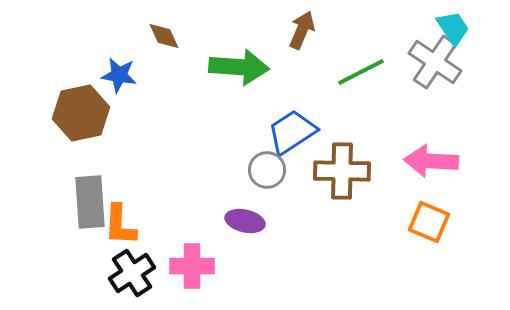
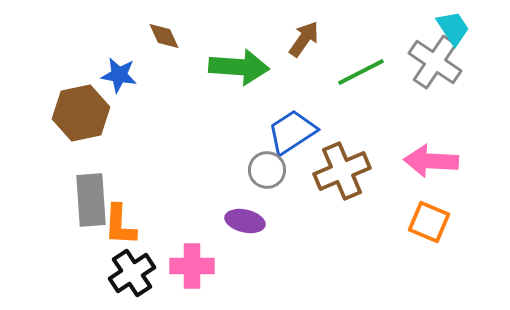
brown arrow: moved 2 px right, 9 px down; rotated 12 degrees clockwise
brown cross: rotated 24 degrees counterclockwise
gray rectangle: moved 1 px right, 2 px up
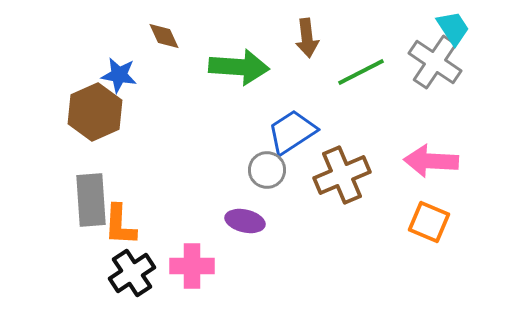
brown arrow: moved 3 px right, 1 px up; rotated 138 degrees clockwise
brown hexagon: moved 14 px right, 1 px up; rotated 12 degrees counterclockwise
brown cross: moved 4 px down
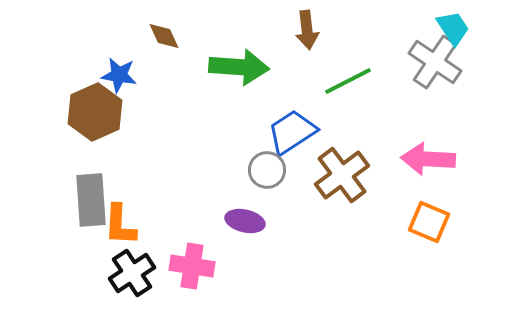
brown arrow: moved 8 px up
green line: moved 13 px left, 9 px down
pink arrow: moved 3 px left, 2 px up
brown cross: rotated 14 degrees counterclockwise
pink cross: rotated 9 degrees clockwise
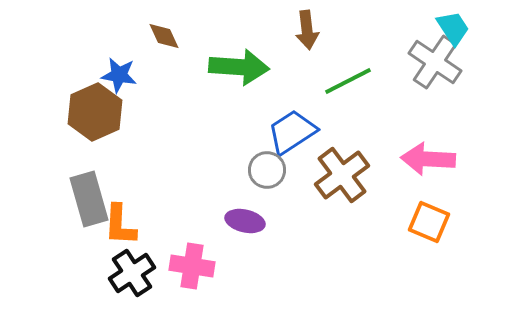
gray rectangle: moved 2 px left, 1 px up; rotated 12 degrees counterclockwise
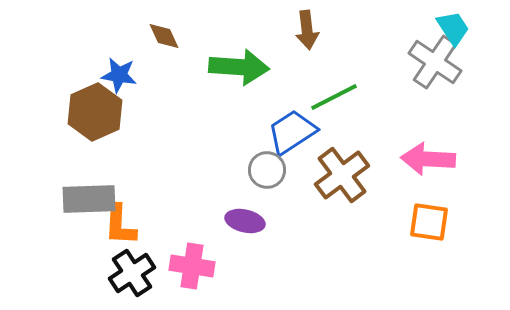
green line: moved 14 px left, 16 px down
gray rectangle: rotated 76 degrees counterclockwise
orange square: rotated 15 degrees counterclockwise
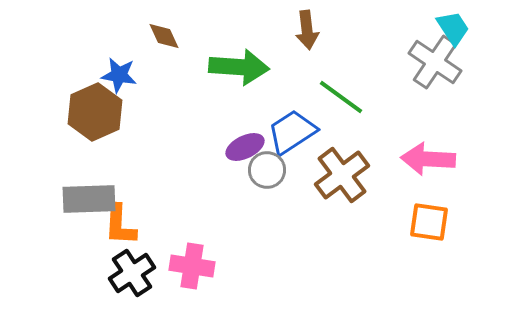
green line: moved 7 px right; rotated 63 degrees clockwise
purple ellipse: moved 74 px up; rotated 39 degrees counterclockwise
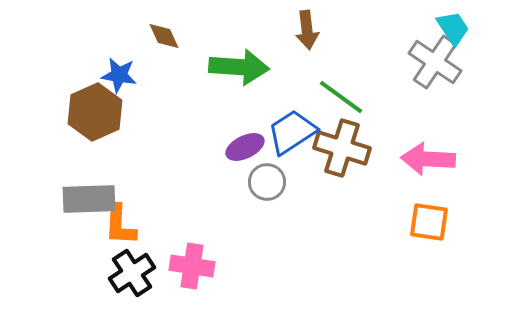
gray circle: moved 12 px down
brown cross: moved 27 px up; rotated 36 degrees counterclockwise
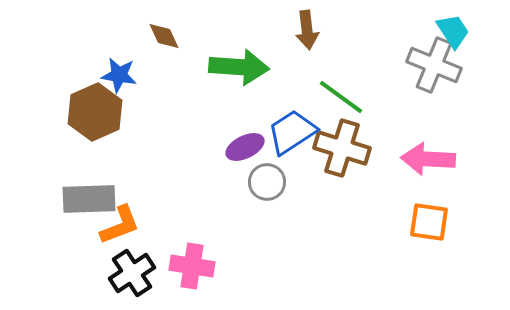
cyan trapezoid: moved 3 px down
gray cross: moved 1 px left, 3 px down; rotated 12 degrees counterclockwise
orange L-shape: rotated 114 degrees counterclockwise
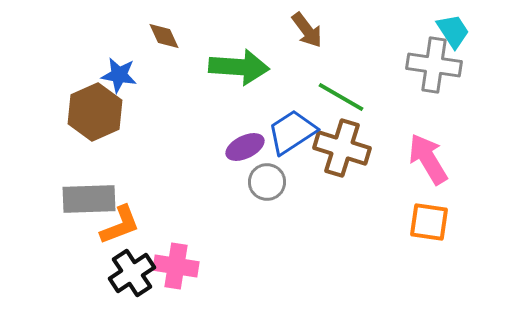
brown arrow: rotated 30 degrees counterclockwise
gray cross: rotated 14 degrees counterclockwise
green line: rotated 6 degrees counterclockwise
pink arrow: rotated 56 degrees clockwise
pink cross: moved 16 px left
